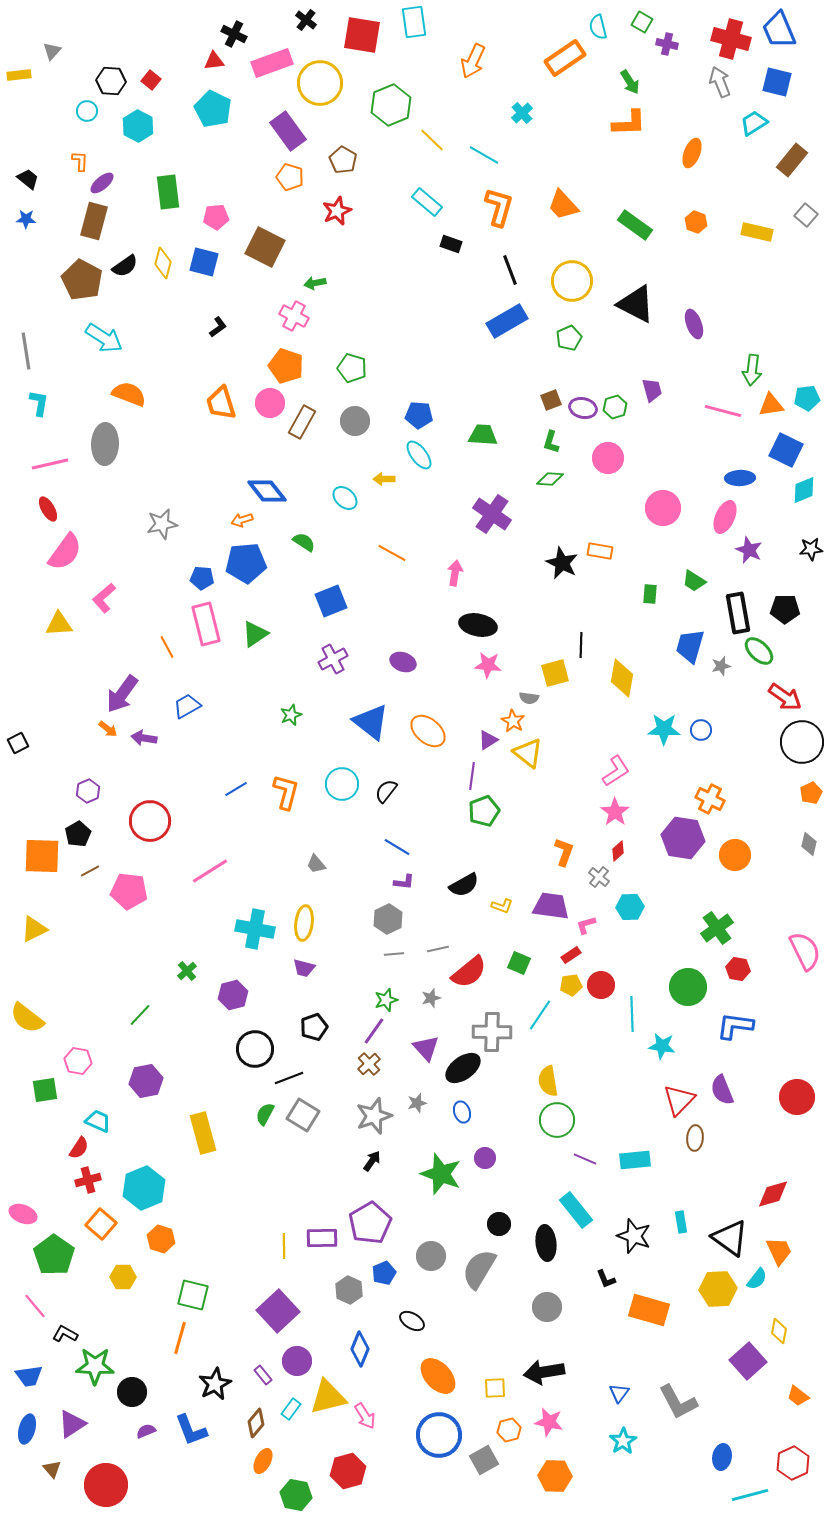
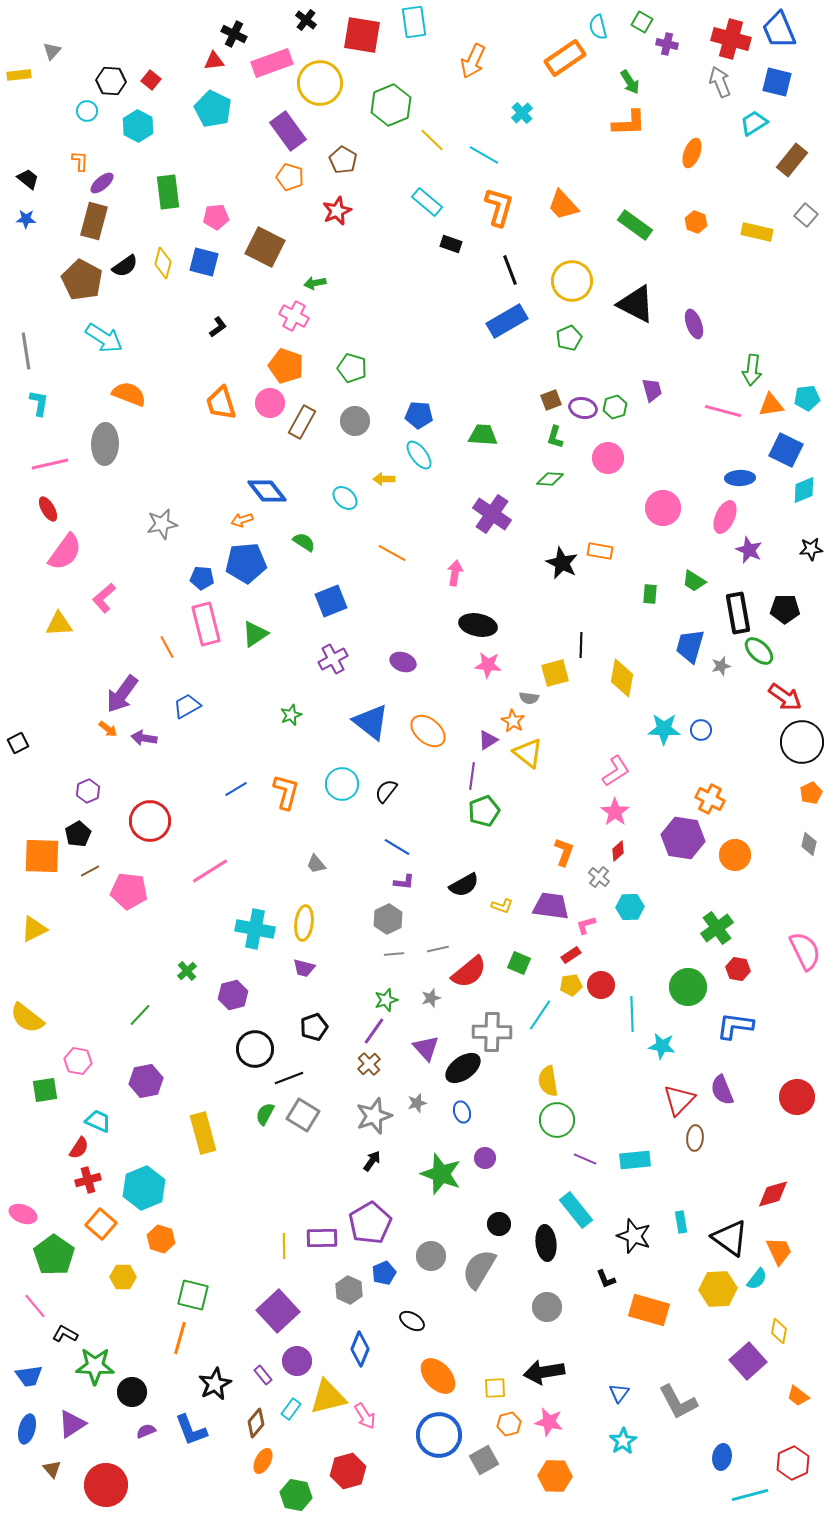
green L-shape at (551, 442): moved 4 px right, 5 px up
orange hexagon at (509, 1430): moved 6 px up
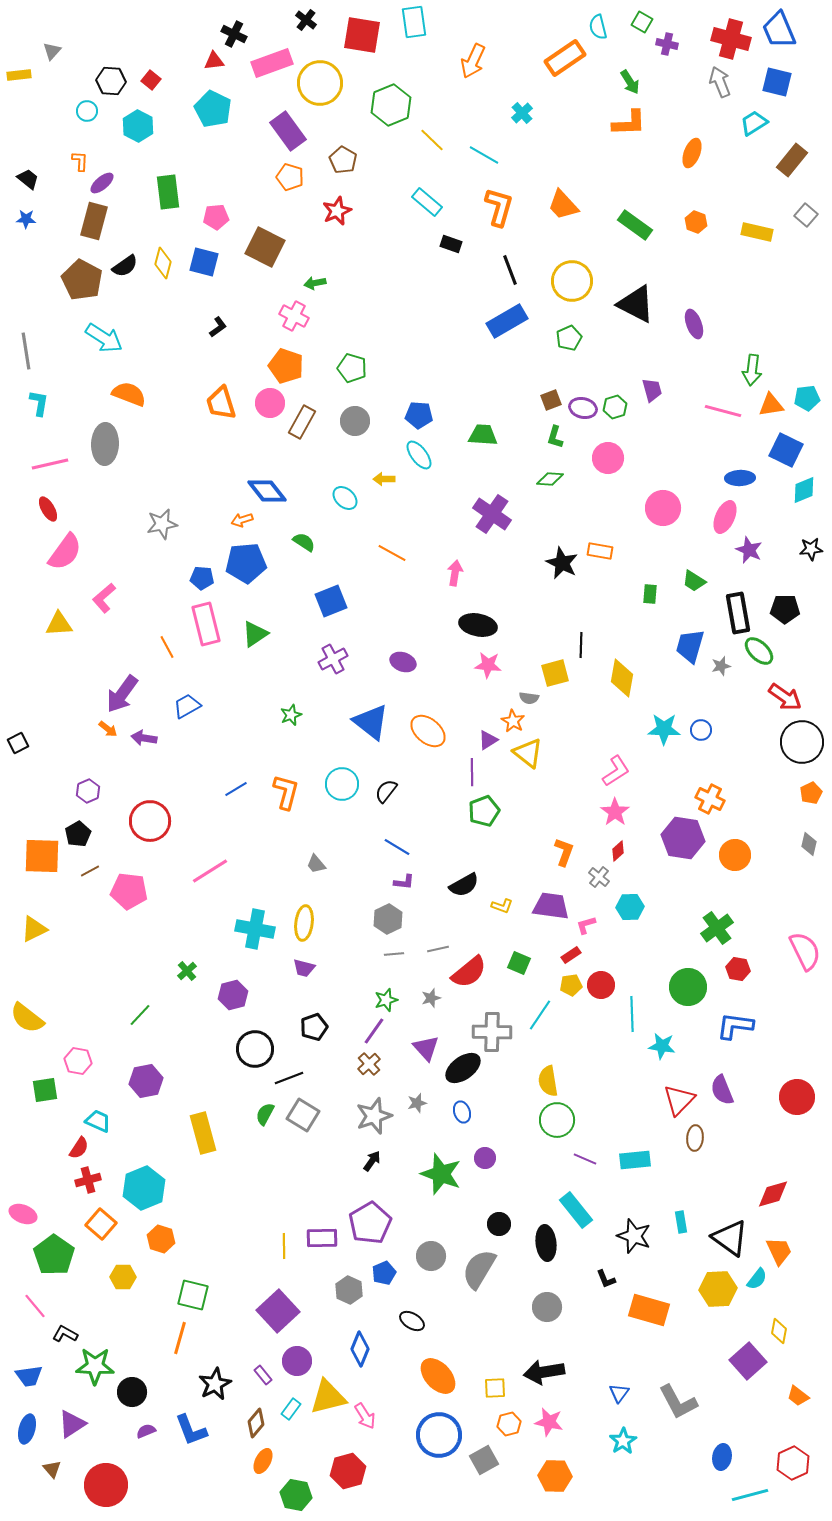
purple line at (472, 776): moved 4 px up; rotated 8 degrees counterclockwise
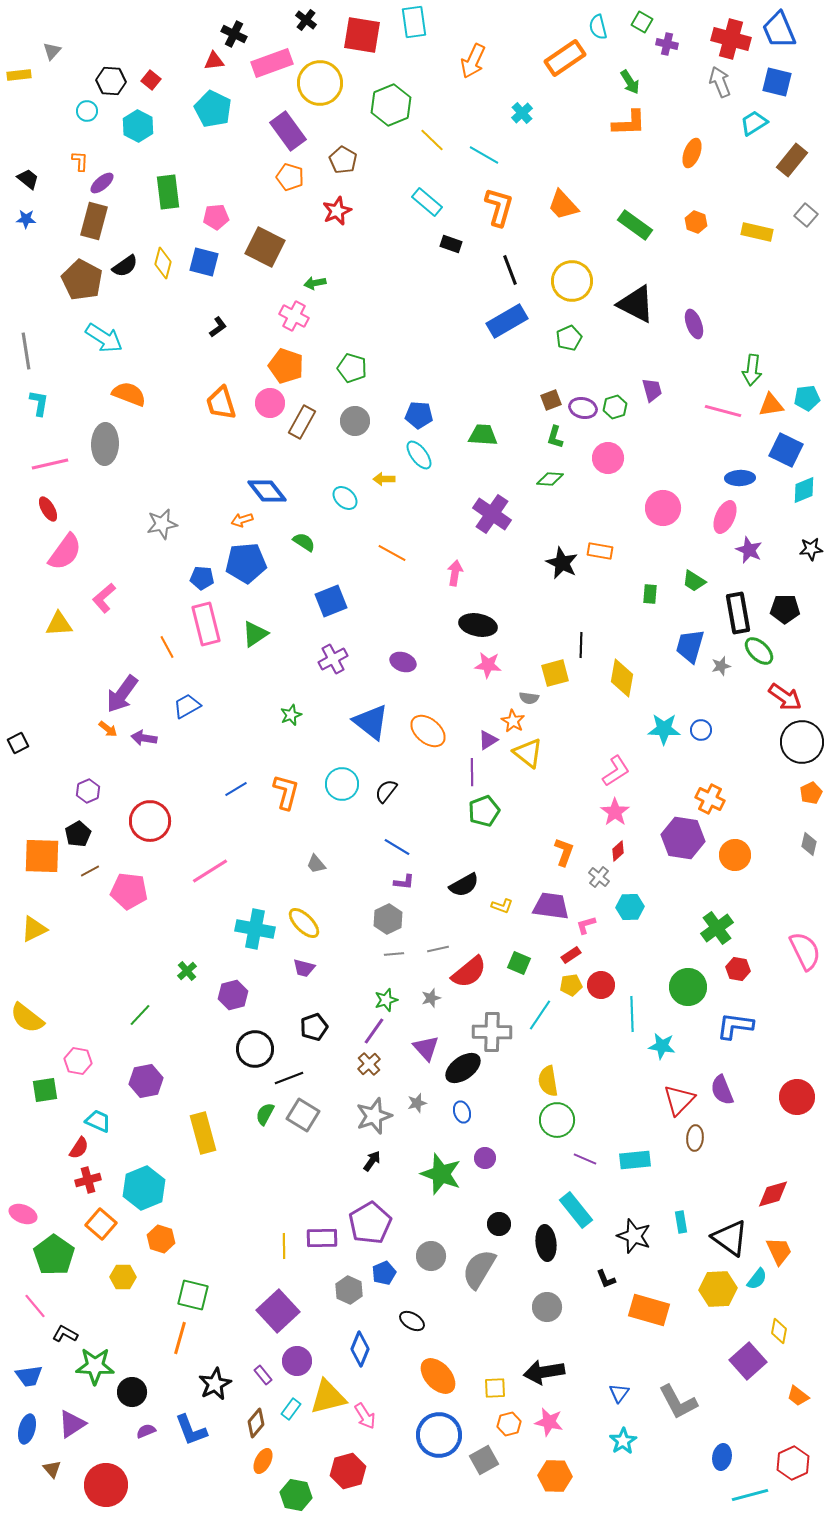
yellow ellipse at (304, 923): rotated 52 degrees counterclockwise
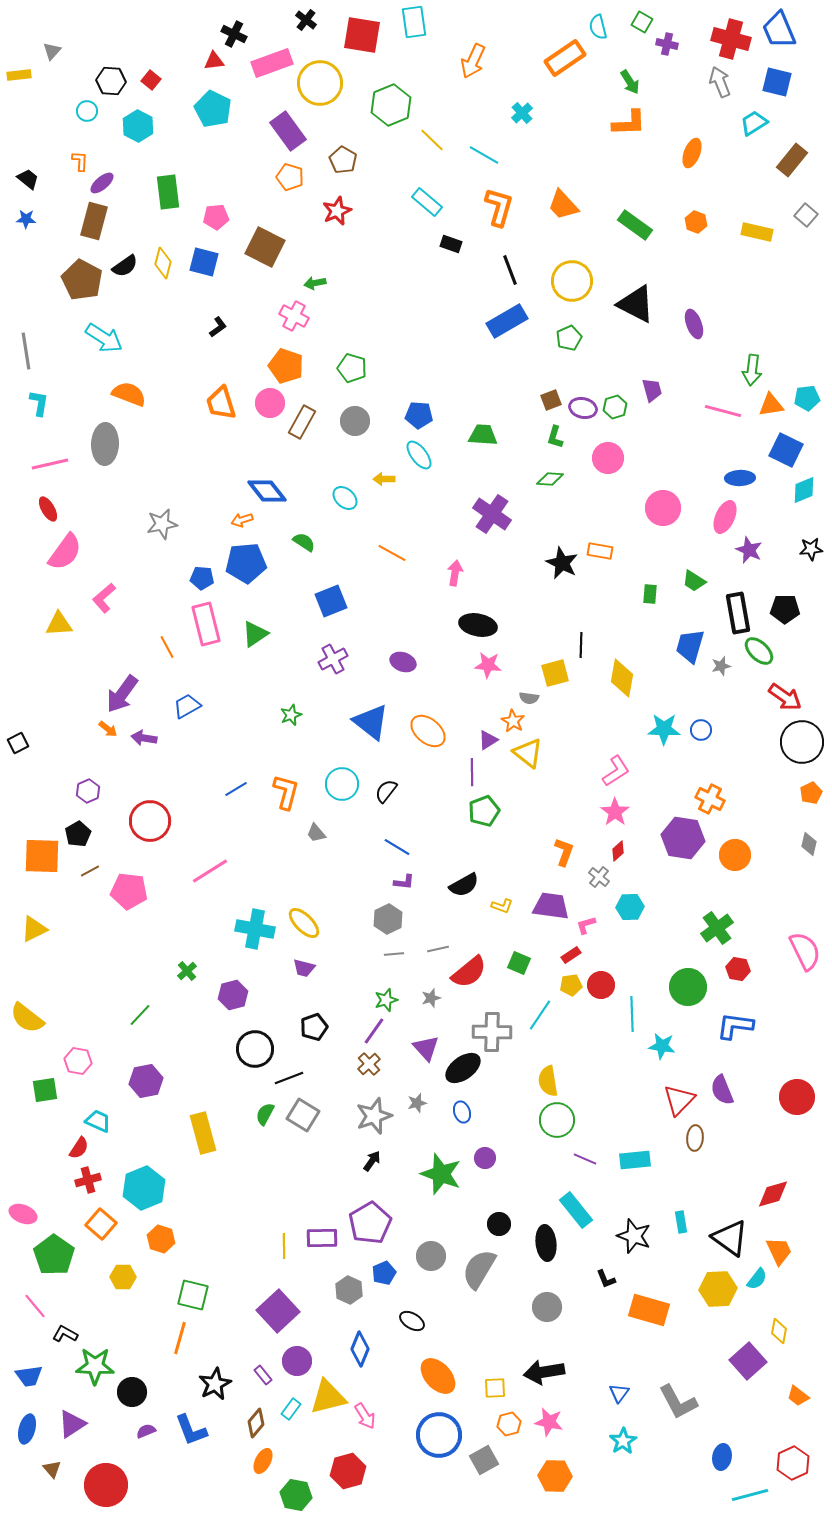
gray trapezoid at (316, 864): moved 31 px up
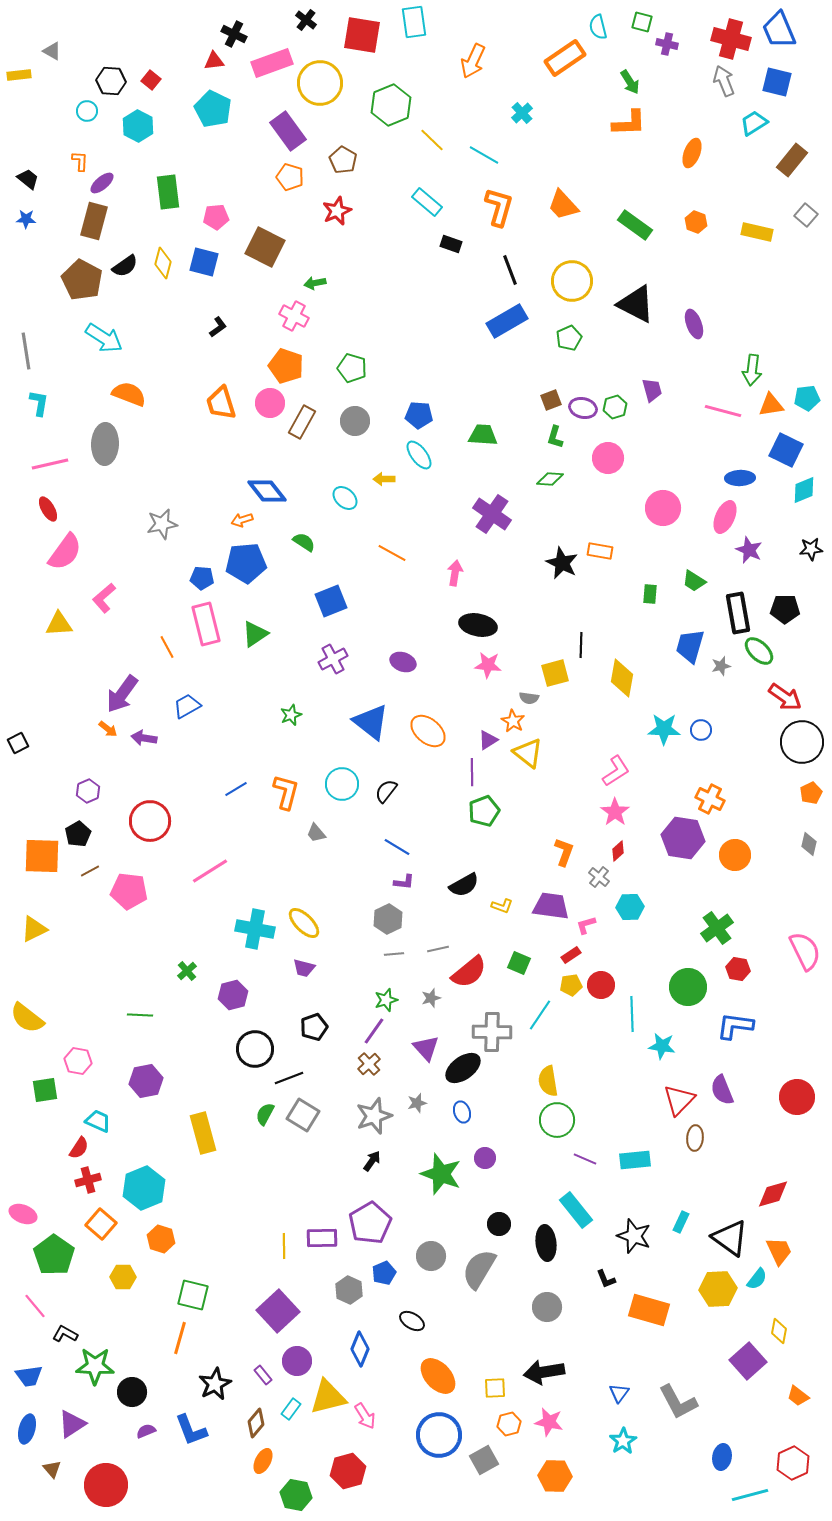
green square at (642, 22): rotated 15 degrees counterclockwise
gray triangle at (52, 51): rotated 42 degrees counterclockwise
gray arrow at (720, 82): moved 4 px right, 1 px up
green line at (140, 1015): rotated 50 degrees clockwise
cyan rectangle at (681, 1222): rotated 35 degrees clockwise
